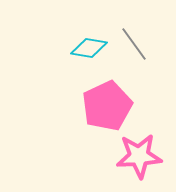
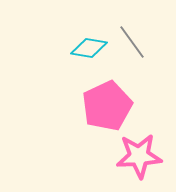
gray line: moved 2 px left, 2 px up
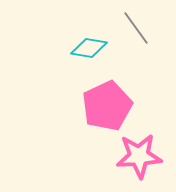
gray line: moved 4 px right, 14 px up
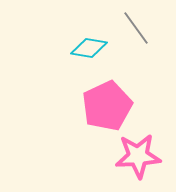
pink star: moved 1 px left
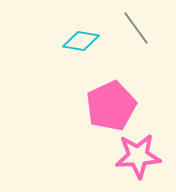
cyan diamond: moved 8 px left, 7 px up
pink pentagon: moved 4 px right
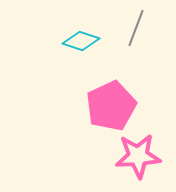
gray line: rotated 57 degrees clockwise
cyan diamond: rotated 9 degrees clockwise
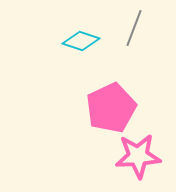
gray line: moved 2 px left
pink pentagon: moved 2 px down
